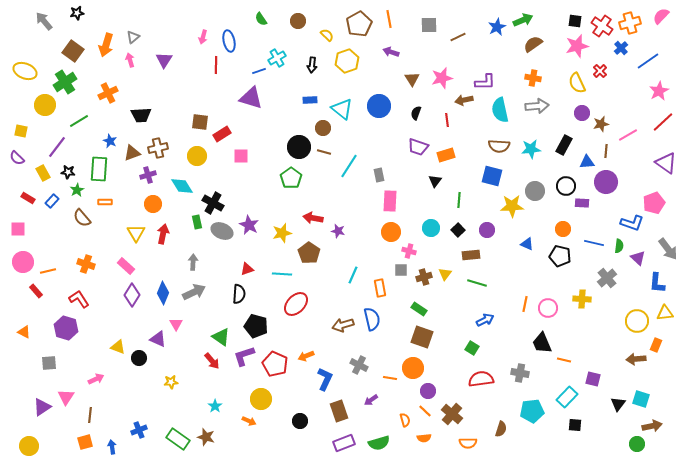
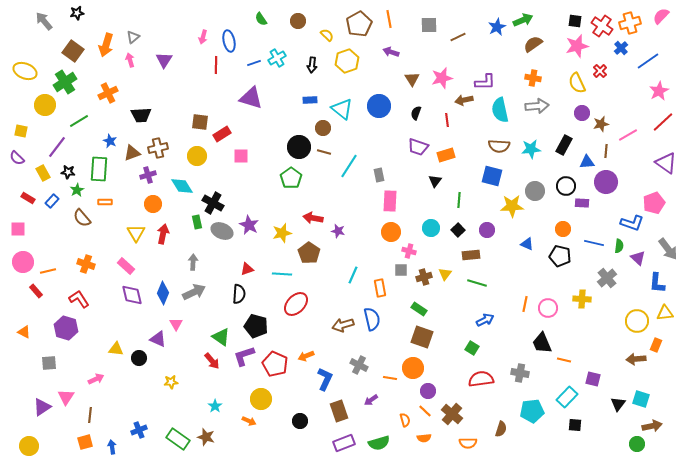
blue line at (259, 71): moved 5 px left, 8 px up
purple diamond at (132, 295): rotated 45 degrees counterclockwise
yellow triangle at (118, 347): moved 2 px left, 2 px down; rotated 14 degrees counterclockwise
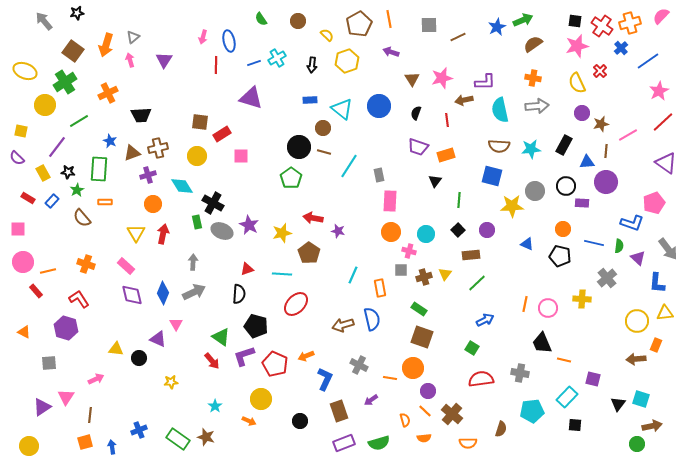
cyan circle at (431, 228): moved 5 px left, 6 px down
green line at (477, 283): rotated 60 degrees counterclockwise
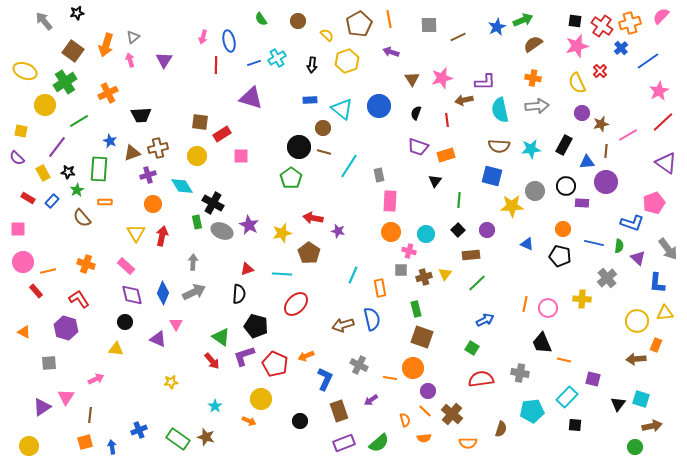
red arrow at (163, 234): moved 1 px left, 2 px down
green rectangle at (419, 309): moved 3 px left; rotated 42 degrees clockwise
black circle at (139, 358): moved 14 px left, 36 px up
green semicircle at (379, 443): rotated 25 degrees counterclockwise
green circle at (637, 444): moved 2 px left, 3 px down
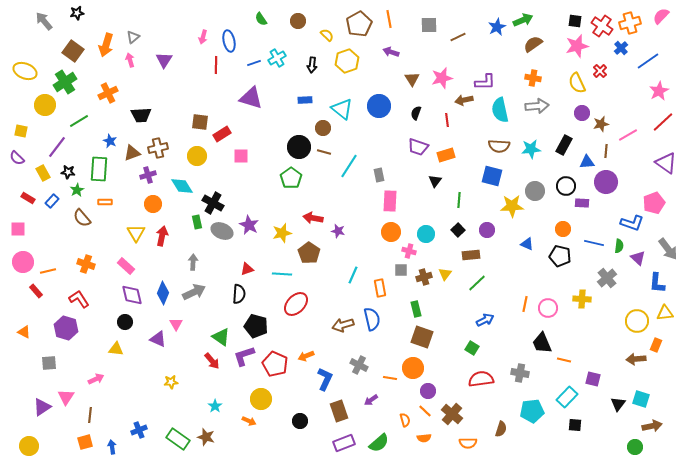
blue rectangle at (310, 100): moved 5 px left
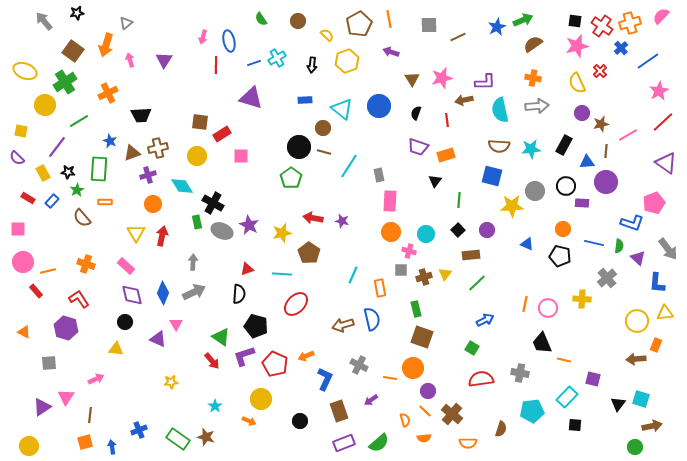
gray triangle at (133, 37): moved 7 px left, 14 px up
purple star at (338, 231): moved 4 px right, 10 px up
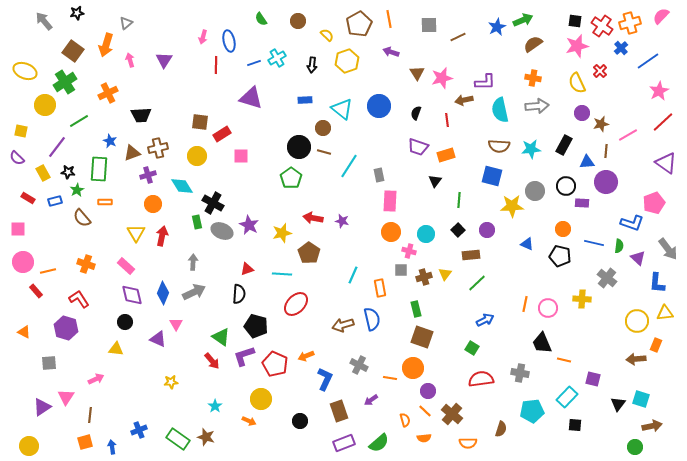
brown triangle at (412, 79): moved 5 px right, 6 px up
blue rectangle at (52, 201): moved 3 px right; rotated 32 degrees clockwise
gray cross at (607, 278): rotated 12 degrees counterclockwise
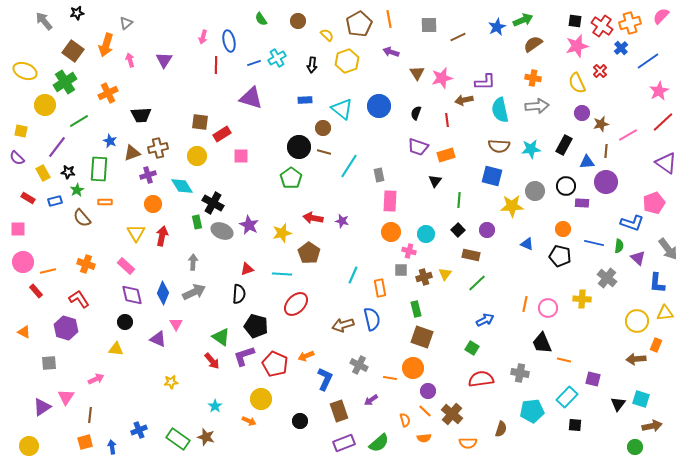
brown rectangle at (471, 255): rotated 18 degrees clockwise
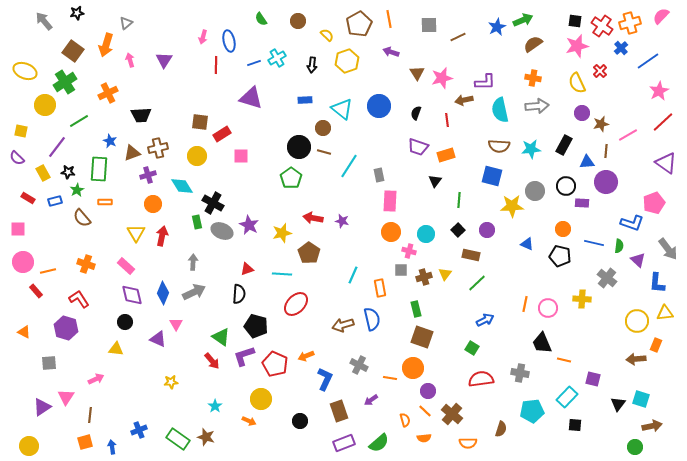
purple triangle at (638, 258): moved 2 px down
